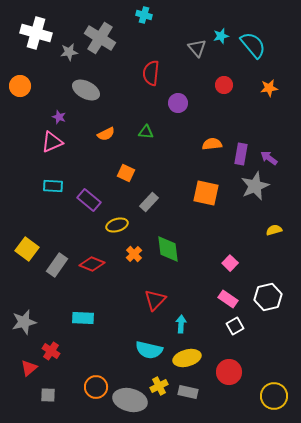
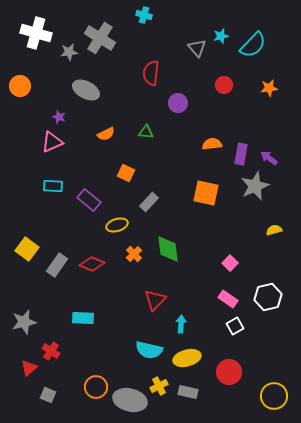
cyan semicircle at (253, 45): rotated 84 degrees clockwise
gray square at (48, 395): rotated 21 degrees clockwise
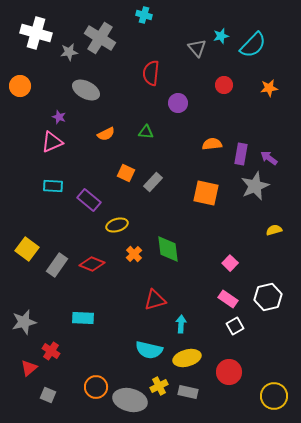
gray rectangle at (149, 202): moved 4 px right, 20 px up
red triangle at (155, 300): rotated 30 degrees clockwise
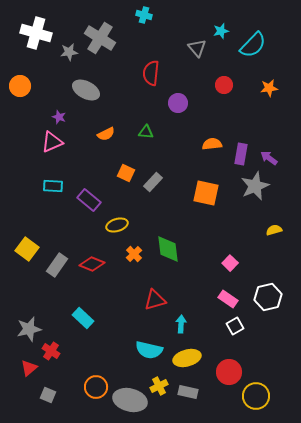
cyan star at (221, 36): moved 5 px up
cyan rectangle at (83, 318): rotated 40 degrees clockwise
gray star at (24, 322): moved 5 px right, 7 px down
yellow circle at (274, 396): moved 18 px left
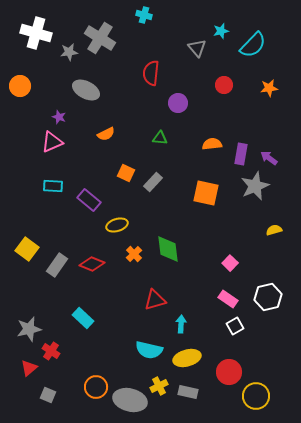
green triangle at (146, 132): moved 14 px right, 6 px down
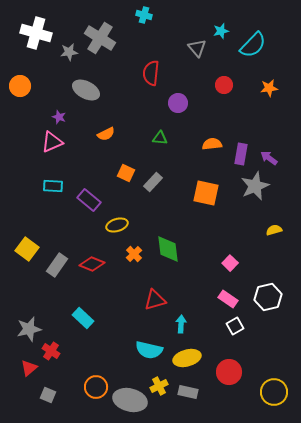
yellow circle at (256, 396): moved 18 px right, 4 px up
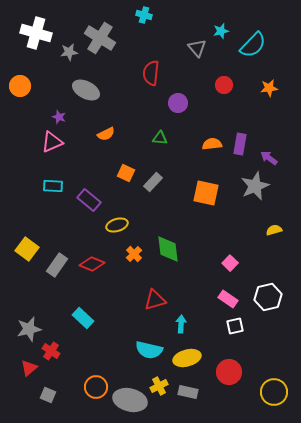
purple rectangle at (241, 154): moved 1 px left, 10 px up
white square at (235, 326): rotated 18 degrees clockwise
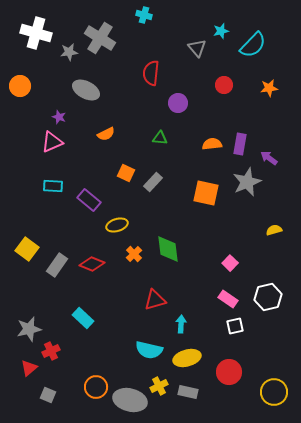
gray star at (255, 186): moved 8 px left, 4 px up
red cross at (51, 351): rotated 30 degrees clockwise
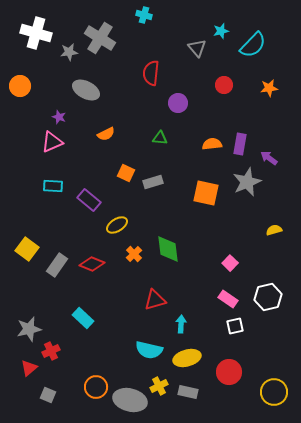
gray rectangle at (153, 182): rotated 30 degrees clockwise
yellow ellipse at (117, 225): rotated 15 degrees counterclockwise
